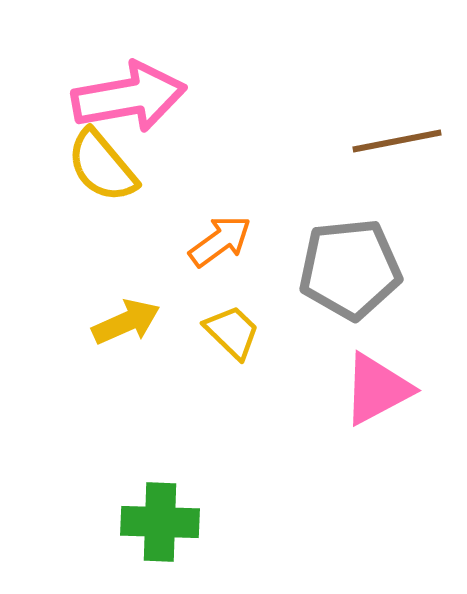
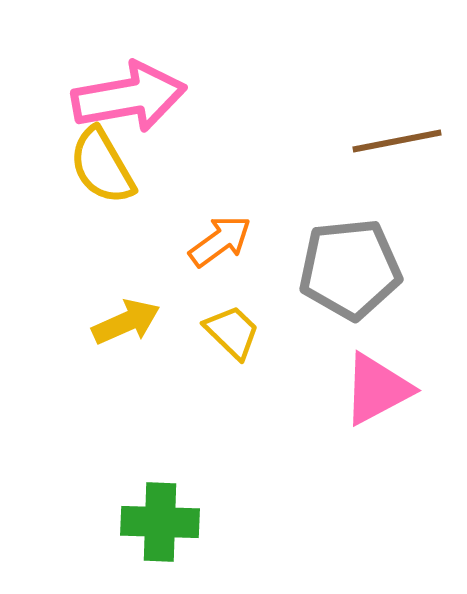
yellow semicircle: rotated 10 degrees clockwise
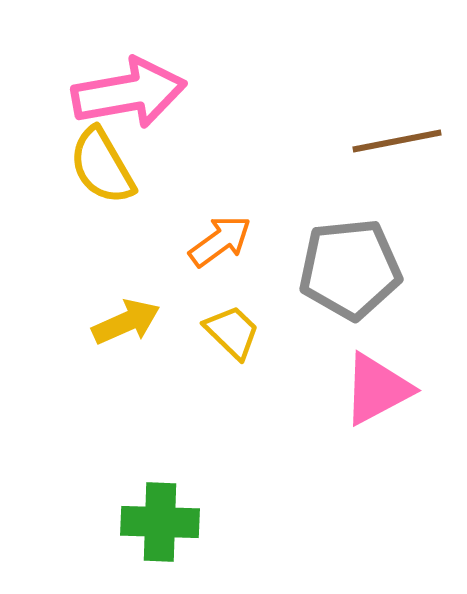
pink arrow: moved 4 px up
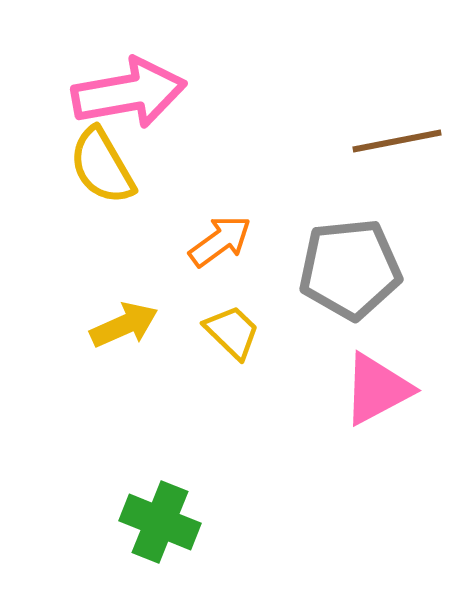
yellow arrow: moved 2 px left, 3 px down
green cross: rotated 20 degrees clockwise
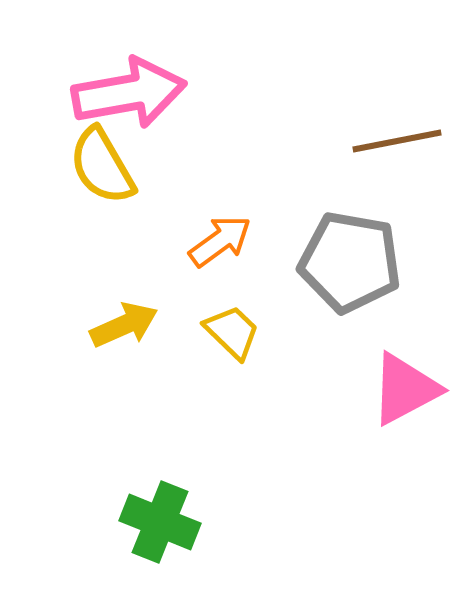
gray pentagon: moved 7 px up; rotated 16 degrees clockwise
pink triangle: moved 28 px right
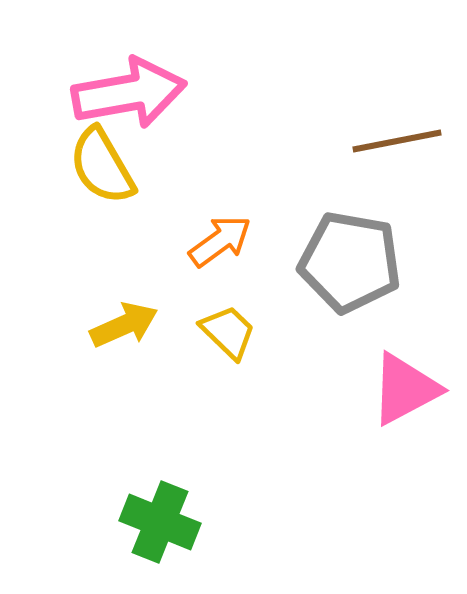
yellow trapezoid: moved 4 px left
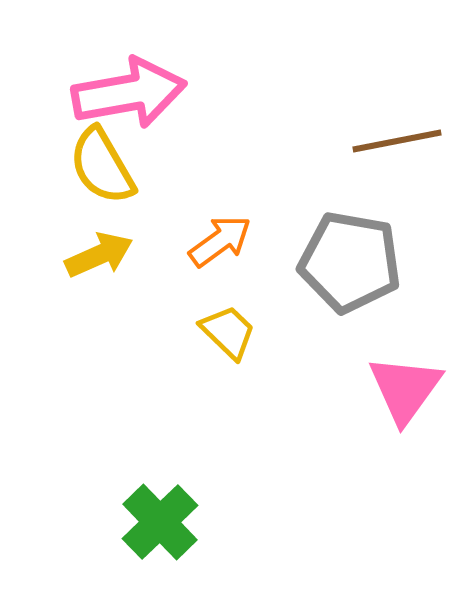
yellow arrow: moved 25 px left, 70 px up
pink triangle: rotated 26 degrees counterclockwise
green cross: rotated 24 degrees clockwise
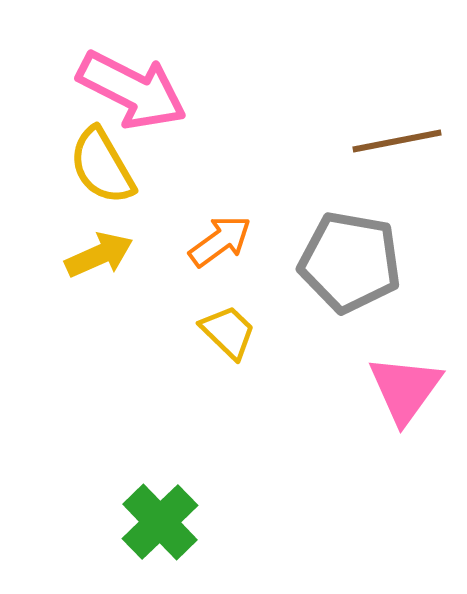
pink arrow: moved 3 px right, 3 px up; rotated 37 degrees clockwise
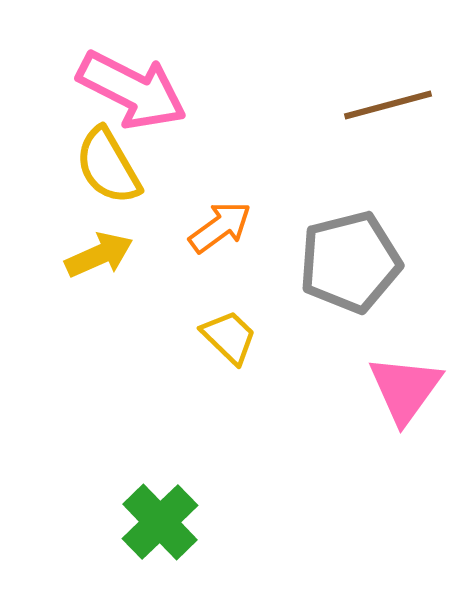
brown line: moved 9 px left, 36 px up; rotated 4 degrees counterclockwise
yellow semicircle: moved 6 px right
orange arrow: moved 14 px up
gray pentagon: rotated 24 degrees counterclockwise
yellow trapezoid: moved 1 px right, 5 px down
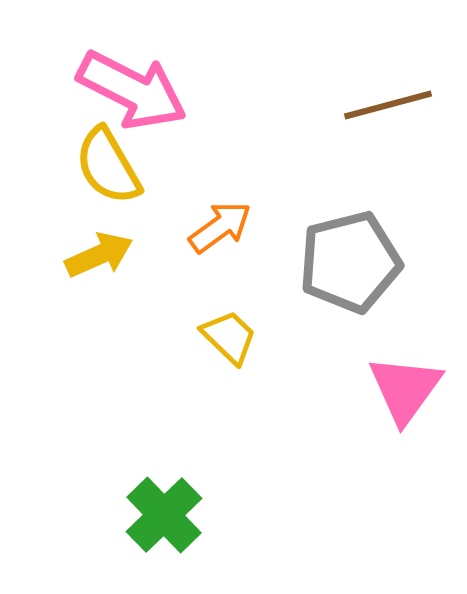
green cross: moved 4 px right, 7 px up
